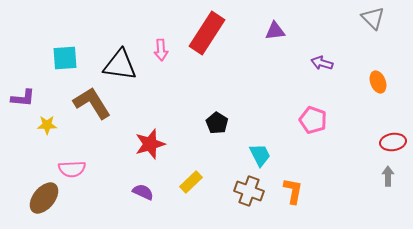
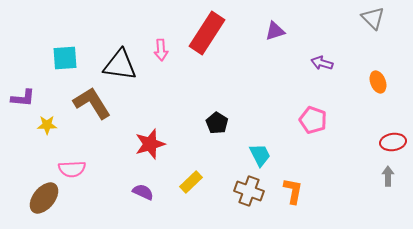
purple triangle: rotated 10 degrees counterclockwise
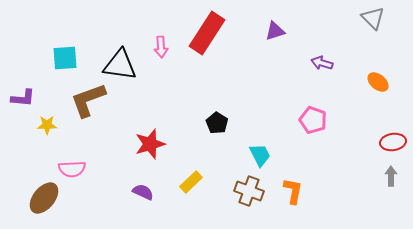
pink arrow: moved 3 px up
orange ellipse: rotated 30 degrees counterclockwise
brown L-shape: moved 4 px left, 3 px up; rotated 78 degrees counterclockwise
gray arrow: moved 3 px right
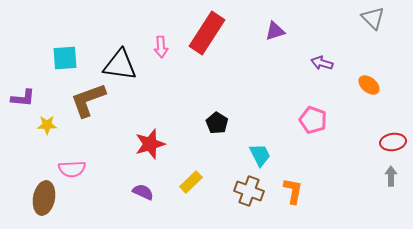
orange ellipse: moved 9 px left, 3 px down
brown ellipse: rotated 28 degrees counterclockwise
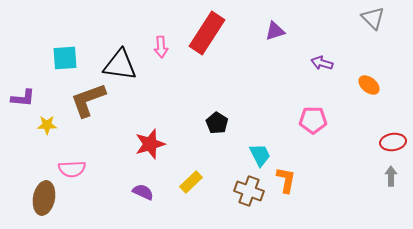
pink pentagon: rotated 20 degrees counterclockwise
orange L-shape: moved 7 px left, 11 px up
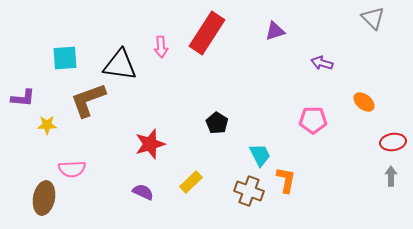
orange ellipse: moved 5 px left, 17 px down
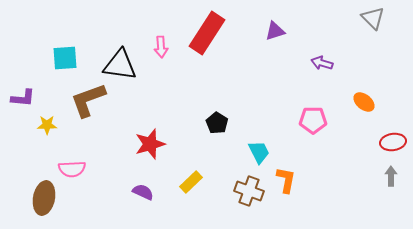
cyan trapezoid: moved 1 px left, 3 px up
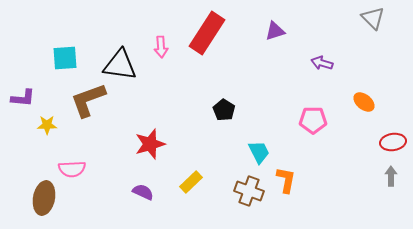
black pentagon: moved 7 px right, 13 px up
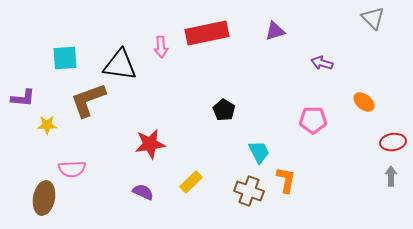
red rectangle: rotated 45 degrees clockwise
red star: rotated 8 degrees clockwise
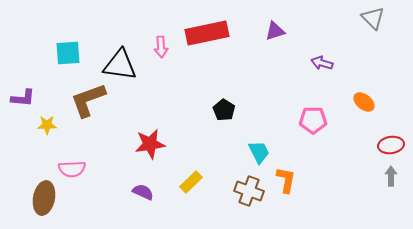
cyan square: moved 3 px right, 5 px up
red ellipse: moved 2 px left, 3 px down
